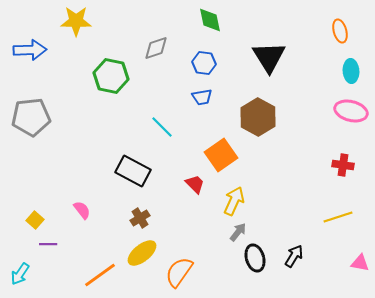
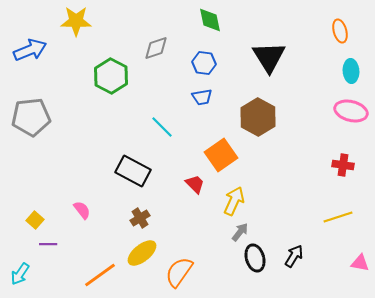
blue arrow: rotated 20 degrees counterclockwise
green hexagon: rotated 16 degrees clockwise
gray arrow: moved 2 px right
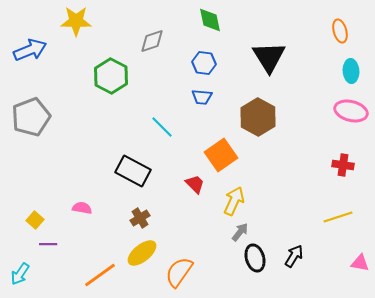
gray diamond: moved 4 px left, 7 px up
blue trapezoid: rotated 15 degrees clockwise
gray pentagon: rotated 15 degrees counterclockwise
pink semicircle: moved 2 px up; rotated 42 degrees counterclockwise
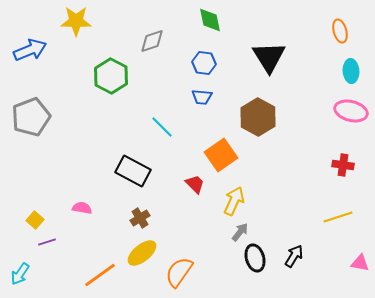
purple line: moved 1 px left, 2 px up; rotated 18 degrees counterclockwise
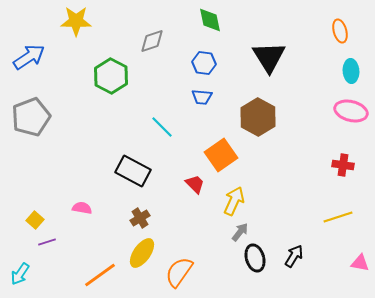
blue arrow: moved 1 px left, 7 px down; rotated 12 degrees counterclockwise
yellow ellipse: rotated 16 degrees counterclockwise
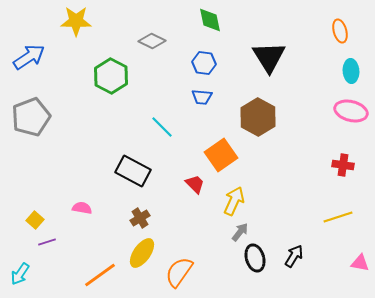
gray diamond: rotated 44 degrees clockwise
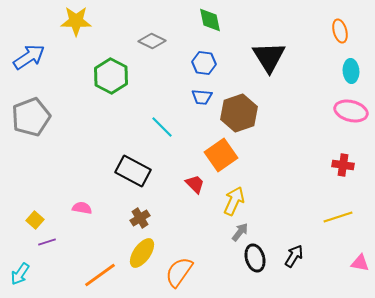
brown hexagon: moved 19 px left, 4 px up; rotated 12 degrees clockwise
